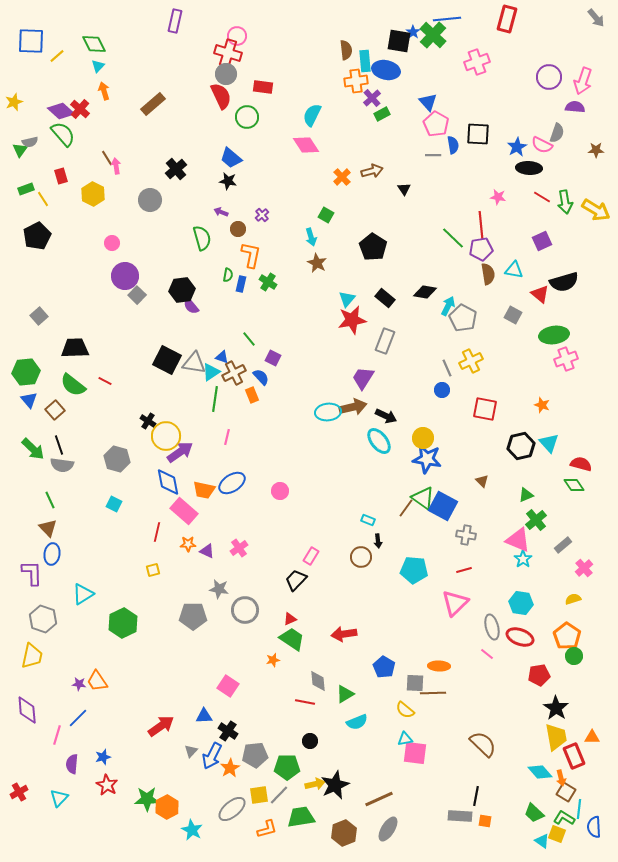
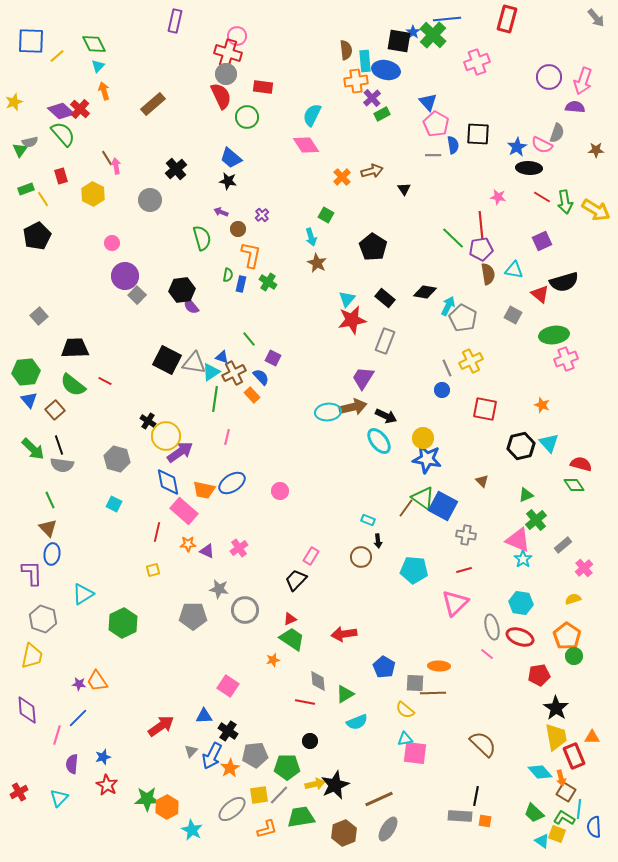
orange rectangle at (252, 395): rotated 21 degrees counterclockwise
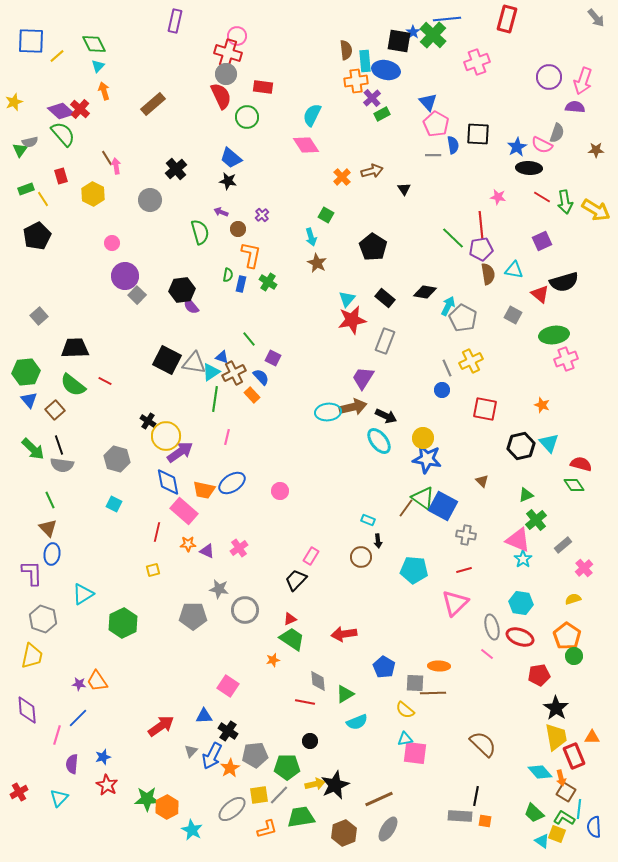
green semicircle at (202, 238): moved 2 px left, 6 px up
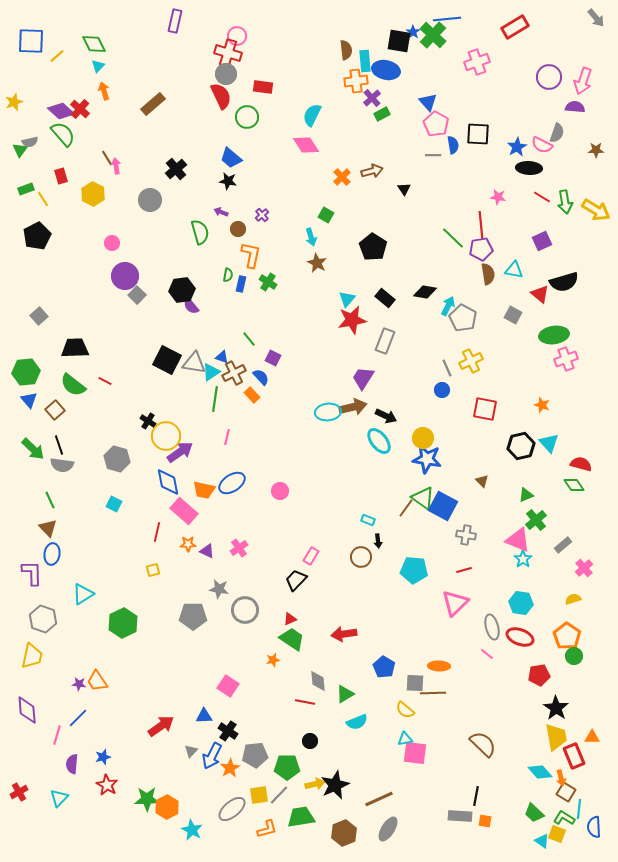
red rectangle at (507, 19): moved 8 px right, 8 px down; rotated 44 degrees clockwise
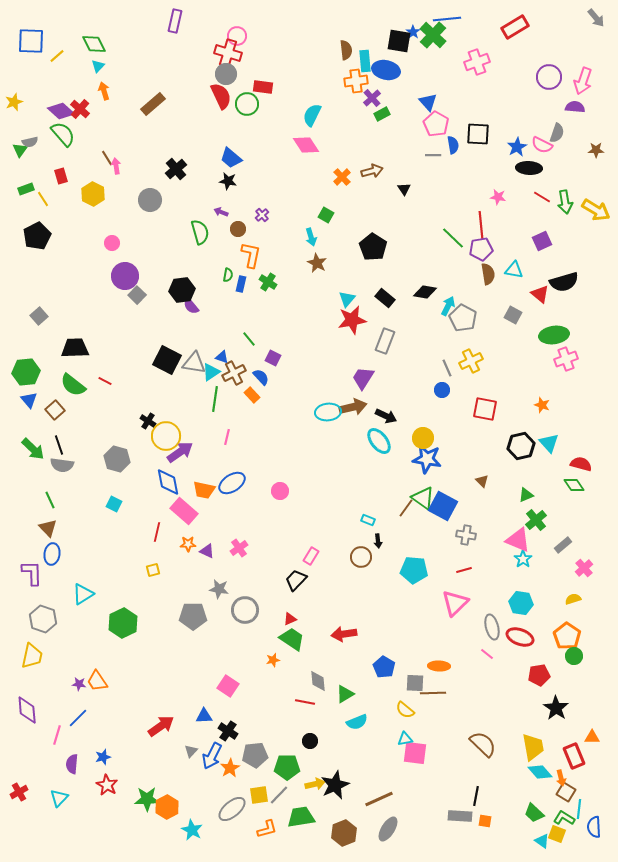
green circle at (247, 117): moved 13 px up
yellow trapezoid at (556, 737): moved 23 px left, 10 px down
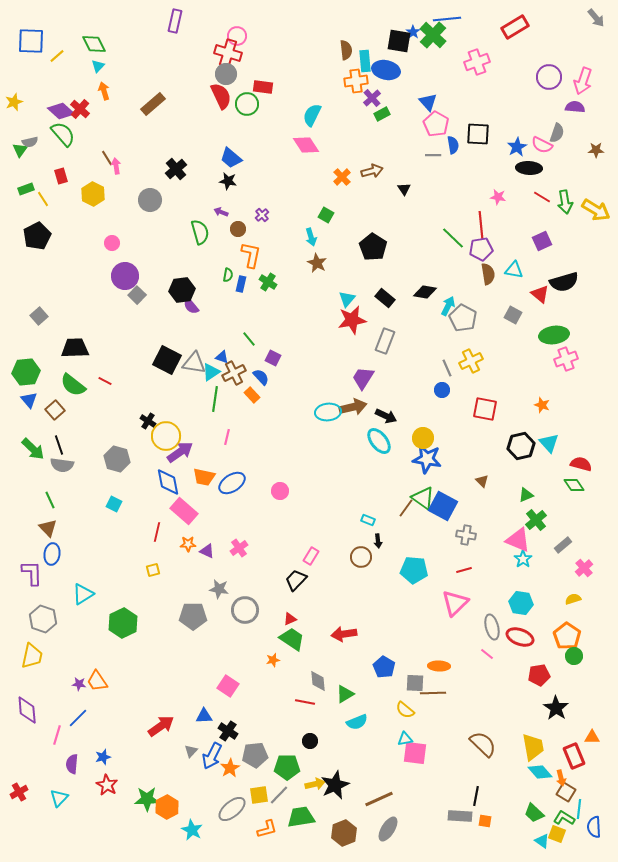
orange trapezoid at (204, 490): moved 13 px up
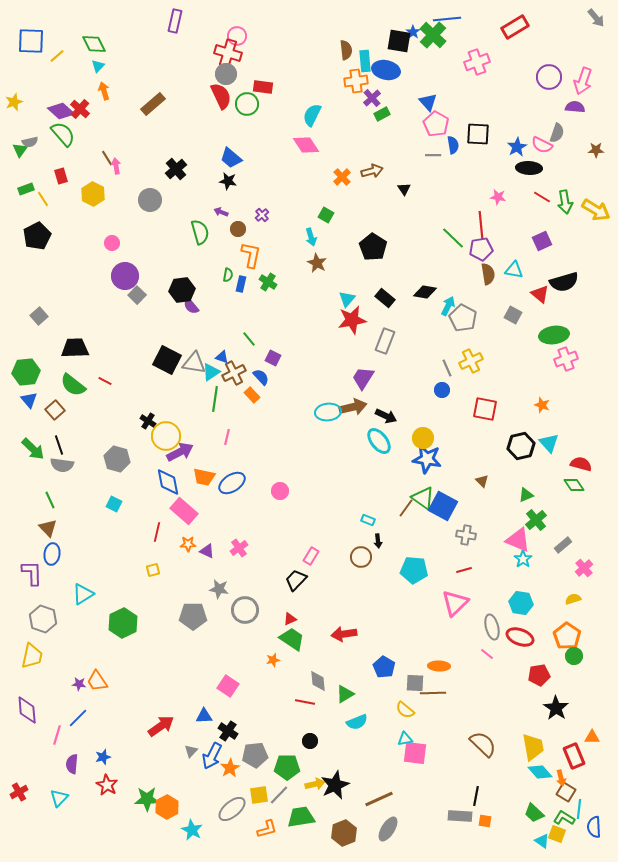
purple arrow at (180, 452): rotated 8 degrees clockwise
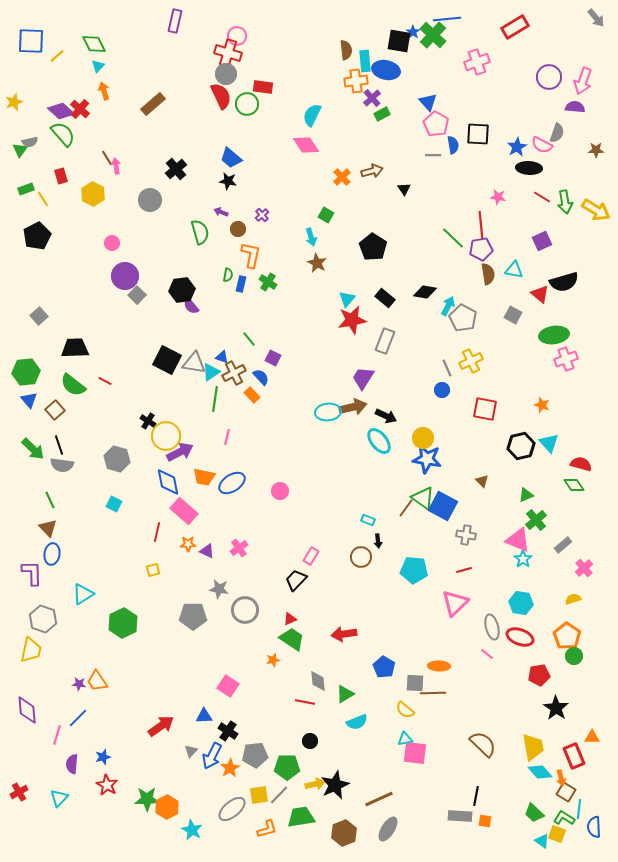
yellow trapezoid at (32, 656): moved 1 px left, 6 px up
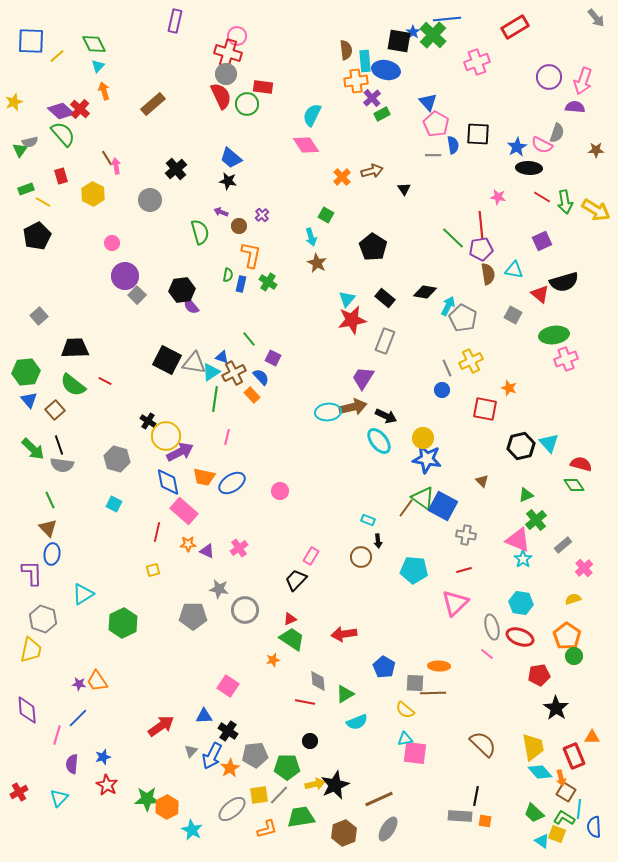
yellow line at (43, 199): moved 3 px down; rotated 28 degrees counterclockwise
brown circle at (238, 229): moved 1 px right, 3 px up
orange star at (542, 405): moved 33 px left, 17 px up
